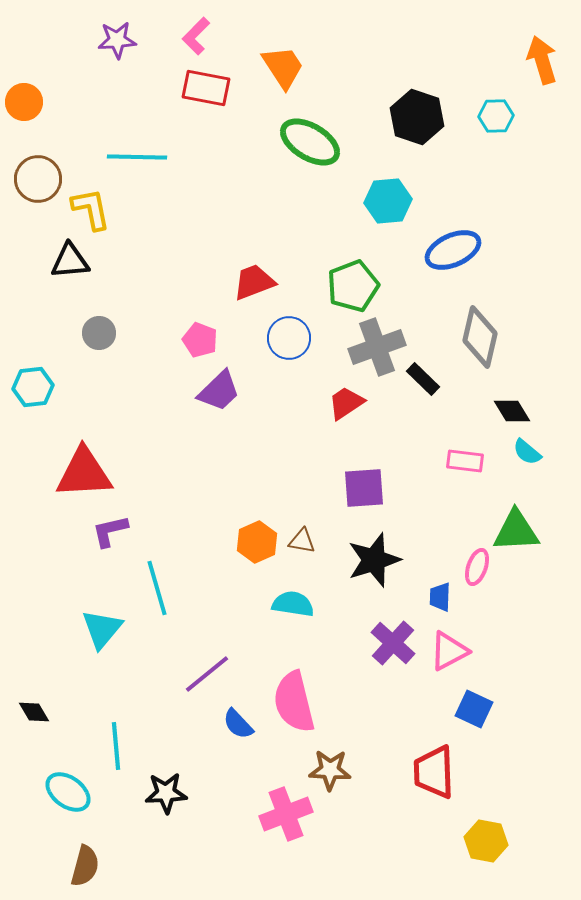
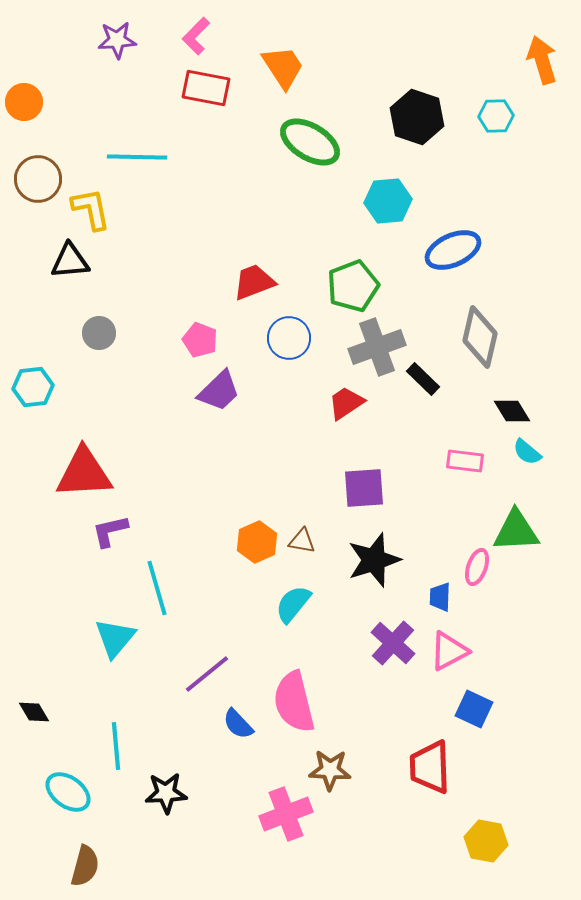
cyan semicircle at (293, 604): rotated 60 degrees counterclockwise
cyan triangle at (102, 629): moved 13 px right, 9 px down
red trapezoid at (434, 772): moved 4 px left, 5 px up
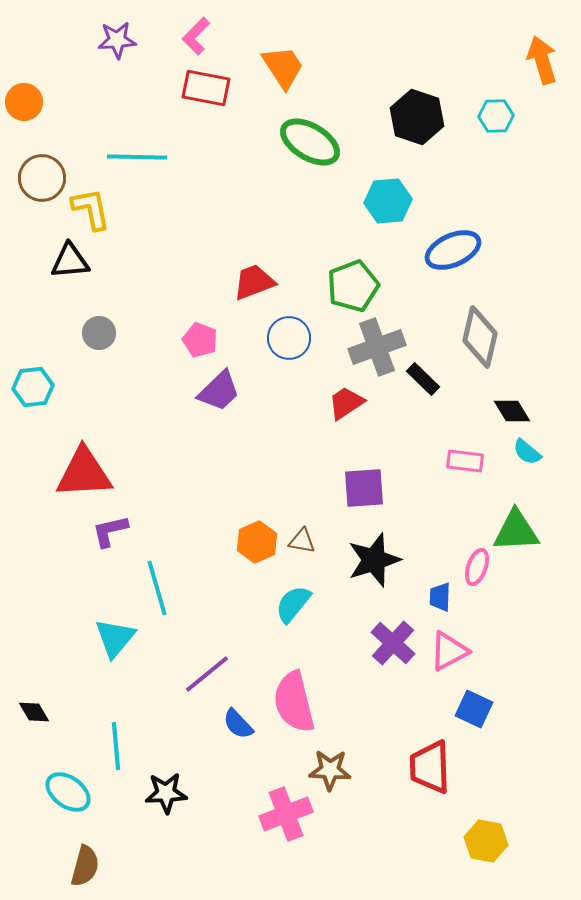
brown circle at (38, 179): moved 4 px right, 1 px up
